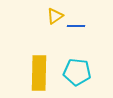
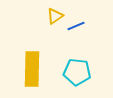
blue line: rotated 24 degrees counterclockwise
yellow rectangle: moved 7 px left, 4 px up
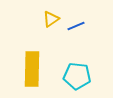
yellow triangle: moved 4 px left, 3 px down
cyan pentagon: moved 4 px down
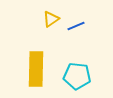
yellow rectangle: moved 4 px right
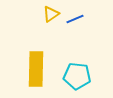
yellow triangle: moved 5 px up
blue line: moved 1 px left, 7 px up
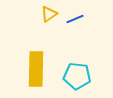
yellow triangle: moved 2 px left
